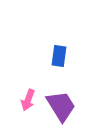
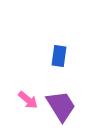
pink arrow: rotated 70 degrees counterclockwise
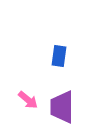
purple trapezoid: moved 1 px right, 1 px down; rotated 148 degrees counterclockwise
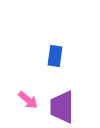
blue rectangle: moved 4 px left
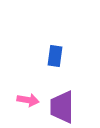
pink arrow: rotated 30 degrees counterclockwise
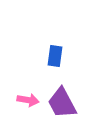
purple trapezoid: moved 4 px up; rotated 28 degrees counterclockwise
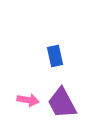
blue rectangle: rotated 20 degrees counterclockwise
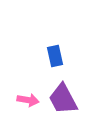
purple trapezoid: moved 1 px right, 4 px up
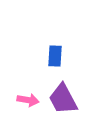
blue rectangle: rotated 15 degrees clockwise
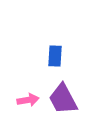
pink arrow: rotated 20 degrees counterclockwise
